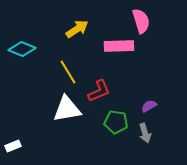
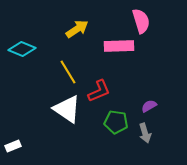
white triangle: rotated 44 degrees clockwise
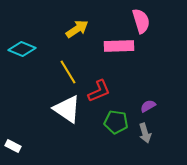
purple semicircle: moved 1 px left
white rectangle: rotated 49 degrees clockwise
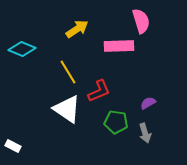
purple semicircle: moved 3 px up
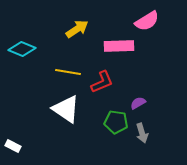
pink semicircle: moved 6 px right; rotated 75 degrees clockwise
yellow line: rotated 50 degrees counterclockwise
red L-shape: moved 3 px right, 9 px up
purple semicircle: moved 10 px left
white triangle: moved 1 px left
gray arrow: moved 3 px left
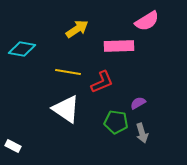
cyan diamond: rotated 12 degrees counterclockwise
